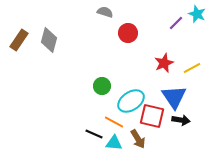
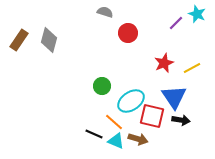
orange line: rotated 12 degrees clockwise
brown arrow: rotated 42 degrees counterclockwise
cyan triangle: moved 2 px right, 2 px up; rotated 18 degrees clockwise
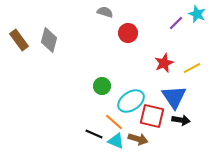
brown rectangle: rotated 70 degrees counterclockwise
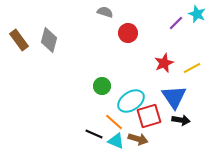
red square: moved 3 px left; rotated 30 degrees counterclockwise
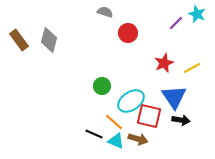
red square: rotated 30 degrees clockwise
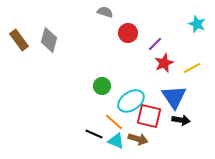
cyan star: moved 10 px down
purple line: moved 21 px left, 21 px down
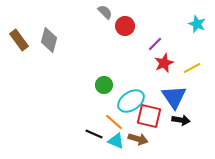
gray semicircle: rotated 28 degrees clockwise
red circle: moved 3 px left, 7 px up
green circle: moved 2 px right, 1 px up
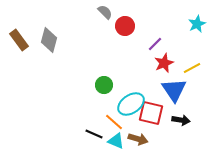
cyan star: rotated 24 degrees clockwise
blue triangle: moved 7 px up
cyan ellipse: moved 3 px down
red square: moved 2 px right, 3 px up
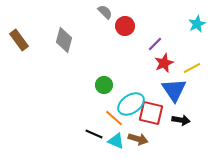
gray diamond: moved 15 px right
orange line: moved 4 px up
